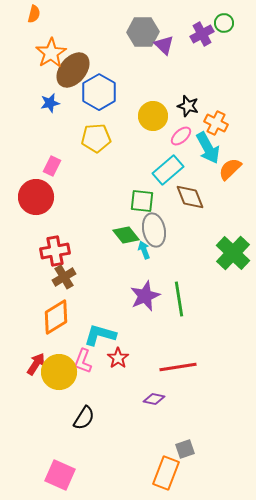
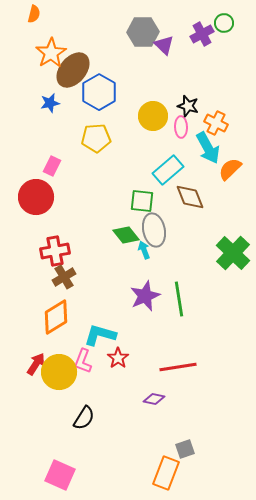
pink ellipse at (181, 136): moved 9 px up; rotated 50 degrees counterclockwise
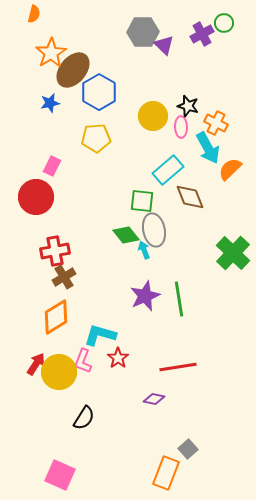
gray square at (185, 449): moved 3 px right; rotated 24 degrees counterclockwise
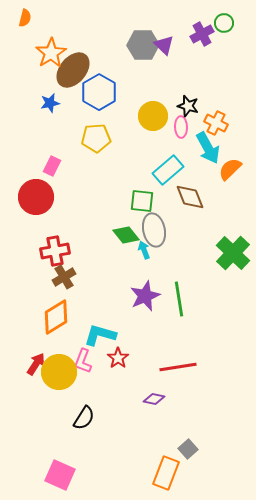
orange semicircle at (34, 14): moved 9 px left, 4 px down
gray hexagon at (143, 32): moved 13 px down
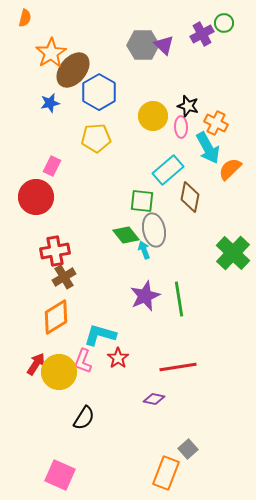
brown diamond at (190, 197): rotated 32 degrees clockwise
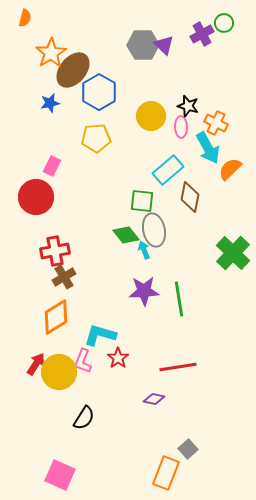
yellow circle at (153, 116): moved 2 px left
purple star at (145, 296): moved 1 px left, 5 px up; rotated 20 degrees clockwise
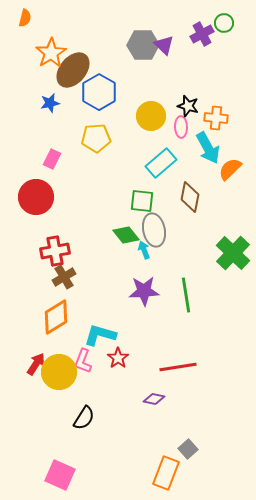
orange cross at (216, 123): moved 5 px up; rotated 20 degrees counterclockwise
pink rectangle at (52, 166): moved 7 px up
cyan rectangle at (168, 170): moved 7 px left, 7 px up
green line at (179, 299): moved 7 px right, 4 px up
